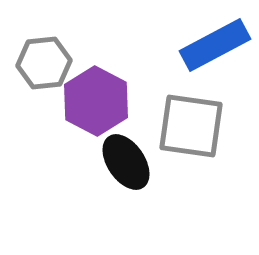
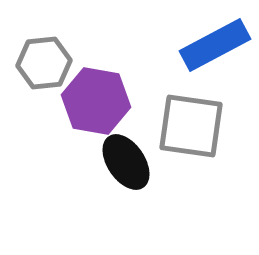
purple hexagon: rotated 18 degrees counterclockwise
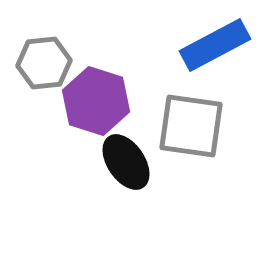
purple hexagon: rotated 8 degrees clockwise
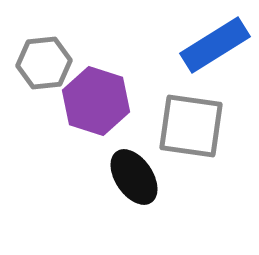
blue rectangle: rotated 4 degrees counterclockwise
black ellipse: moved 8 px right, 15 px down
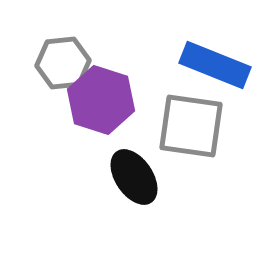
blue rectangle: moved 20 px down; rotated 54 degrees clockwise
gray hexagon: moved 19 px right
purple hexagon: moved 5 px right, 1 px up
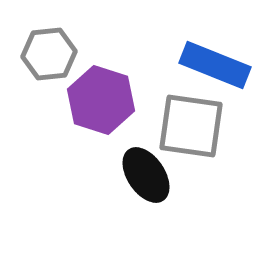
gray hexagon: moved 14 px left, 9 px up
black ellipse: moved 12 px right, 2 px up
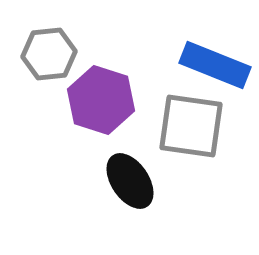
black ellipse: moved 16 px left, 6 px down
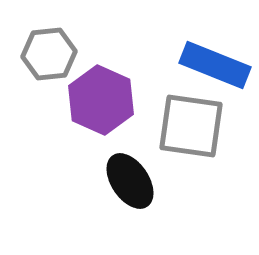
purple hexagon: rotated 6 degrees clockwise
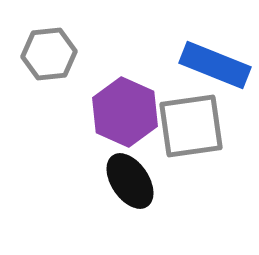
purple hexagon: moved 24 px right, 12 px down
gray square: rotated 16 degrees counterclockwise
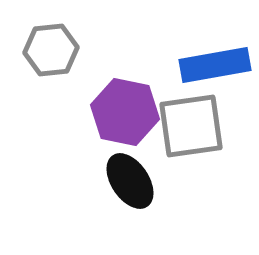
gray hexagon: moved 2 px right, 4 px up
blue rectangle: rotated 32 degrees counterclockwise
purple hexagon: rotated 12 degrees counterclockwise
